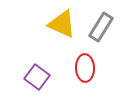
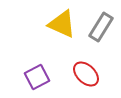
red ellipse: moved 1 px right, 6 px down; rotated 44 degrees counterclockwise
purple square: rotated 25 degrees clockwise
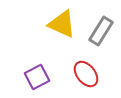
gray rectangle: moved 4 px down
red ellipse: rotated 8 degrees clockwise
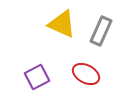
gray rectangle: rotated 8 degrees counterclockwise
red ellipse: rotated 24 degrees counterclockwise
